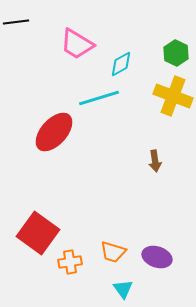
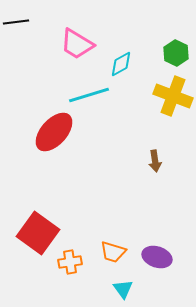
cyan line: moved 10 px left, 3 px up
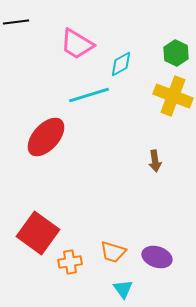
red ellipse: moved 8 px left, 5 px down
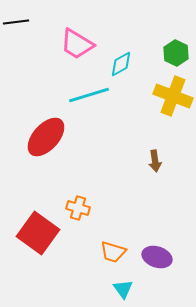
orange cross: moved 8 px right, 54 px up; rotated 25 degrees clockwise
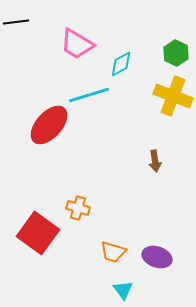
red ellipse: moved 3 px right, 12 px up
cyan triangle: moved 1 px down
